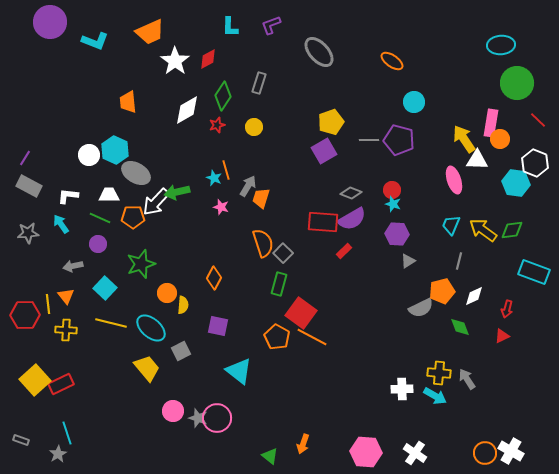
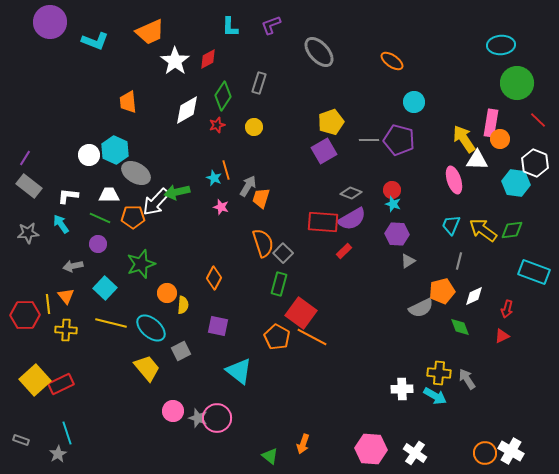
gray rectangle at (29, 186): rotated 10 degrees clockwise
pink hexagon at (366, 452): moved 5 px right, 3 px up
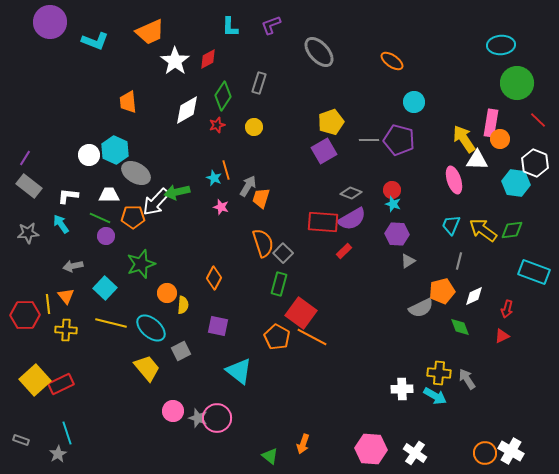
purple circle at (98, 244): moved 8 px right, 8 px up
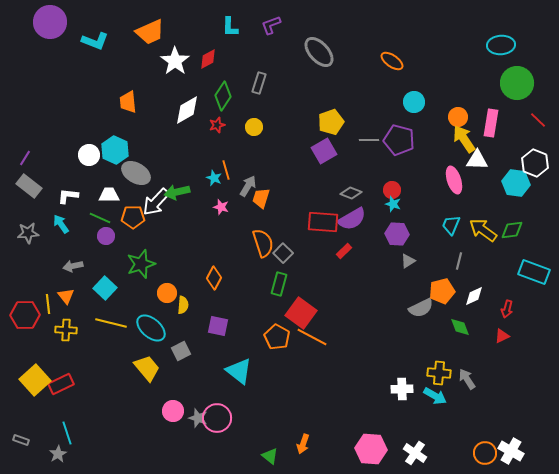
orange circle at (500, 139): moved 42 px left, 22 px up
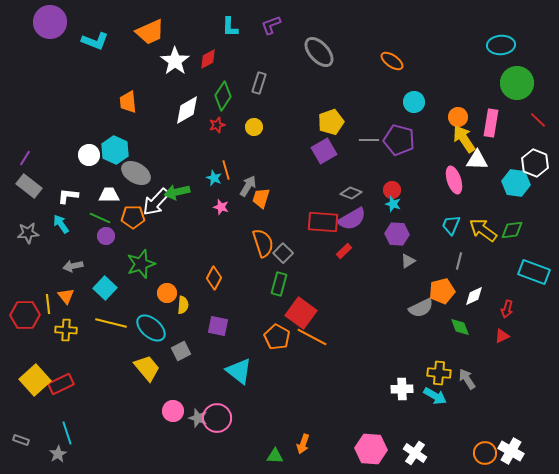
green triangle at (270, 456): moved 5 px right; rotated 36 degrees counterclockwise
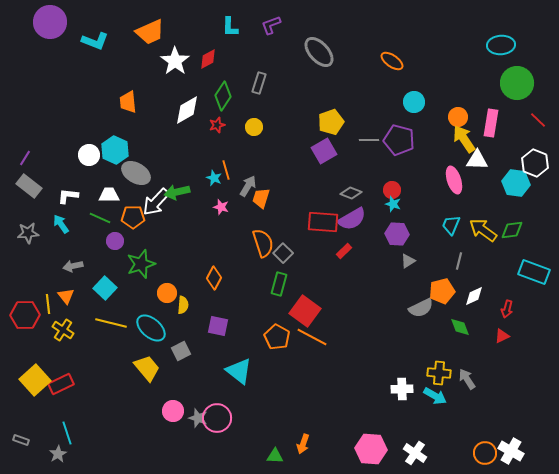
purple circle at (106, 236): moved 9 px right, 5 px down
red square at (301, 313): moved 4 px right, 2 px up
yellow cross at (66, 330): moved 3 px left; rotated 30 degrees clockwise
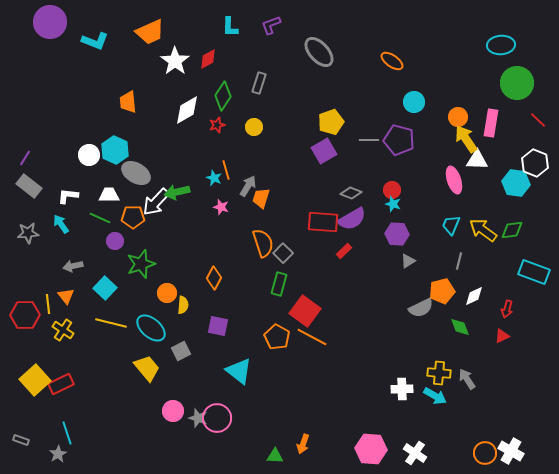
yellow arrow at (464, 139): moved 2 px right
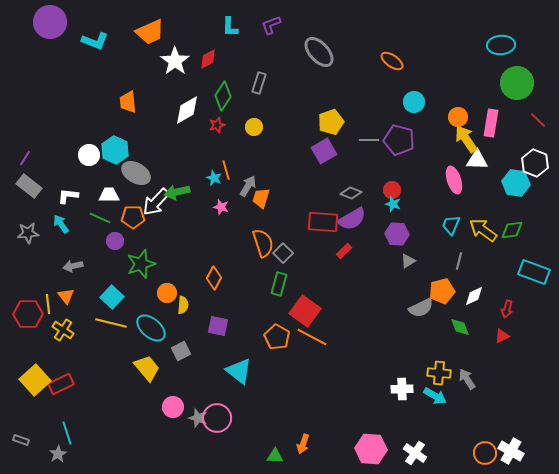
cyan square at (105, 288): moved 7 px right, 9 px down
red hexagon at (25, 315): moved 3 px right, 1 px up
pink circle at (173, 411): moved 4 px up
